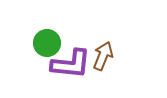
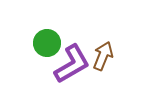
purple L-shape: moved 1 px right; rotated 36 degrees counterclockwise
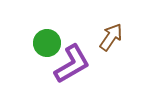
brown arrow: moved 8 px right, 19 px up; rotated 12 degrees clockwise
